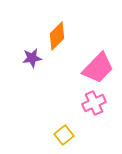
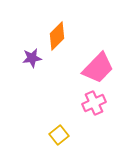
yellow square: moved 5 px left
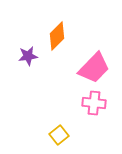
purple star: moved 4 px left, 2 px up
pink trapezoid: moved 4 px left
pink cross: rotated 30 degrees clockwise
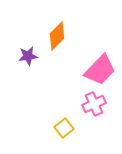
pink trapezoid: moved 6 px right, 2 px down
pink cross: moved 1 px down; rotated 30 degrees counterclockwise
yellow square: moved 5 px right, 7 px up
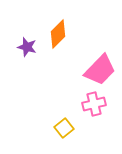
orange diamond: moved 1 px right, 2 px up
purple star: moved 1 px left, 9 px up; rotated 24 degrees clockwise
pink cross: rotated 10 degrees clockwise
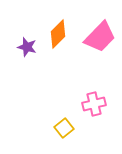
pink trapezoid: moved 33 px up
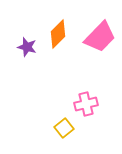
pink cross: moved 8 px left
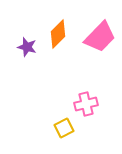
yellow square: rotated 12 degrees clockwise
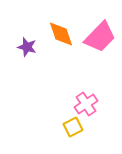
orange diamond: moved 3 px right; rotated 64 degrees counterclockwise
pink cross: rotated 20 degrees counterclockwise
yellow square: moved 9 px right, 1 px up
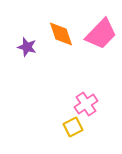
pink trapezoid: moved 1 px right, 3 px up
